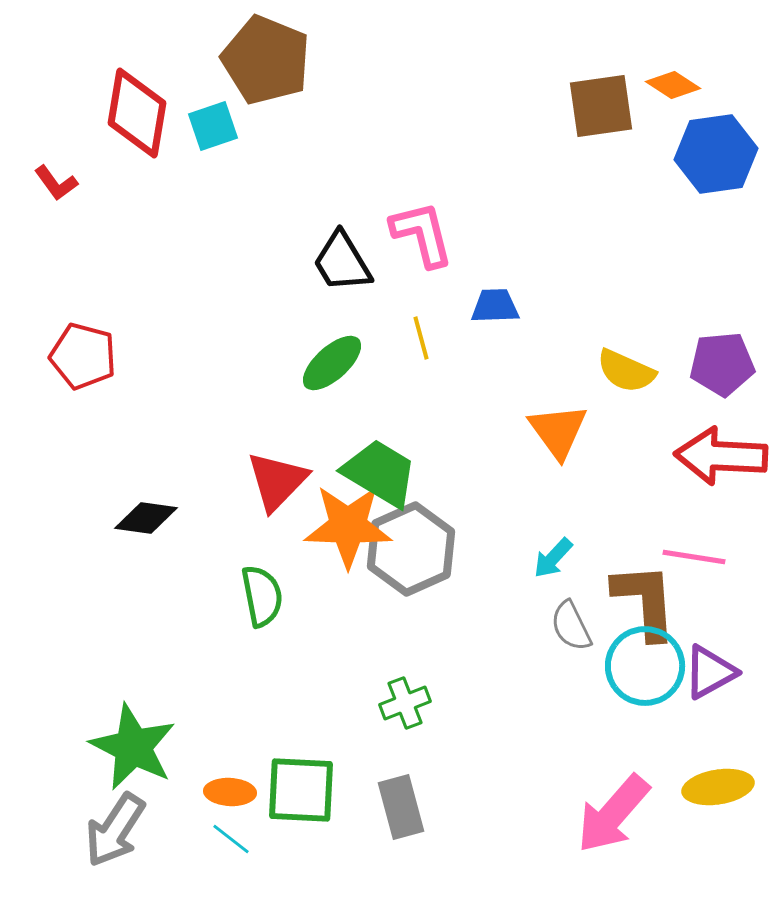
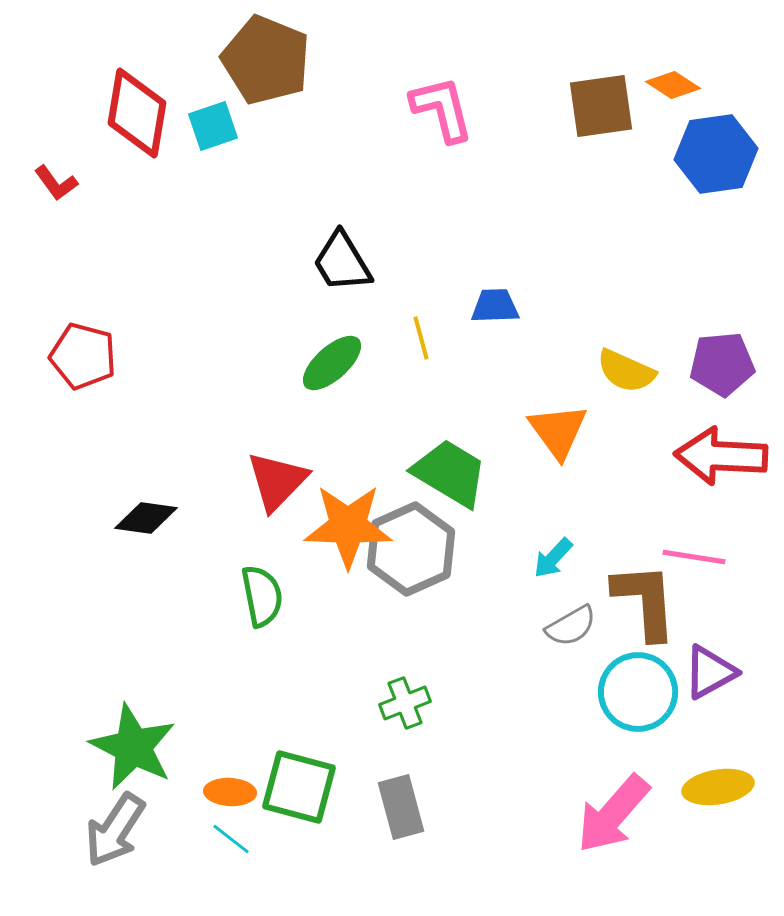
pink L-shape: moved 20 px right, 125 px up
green trapezoid: moved 70 px right
gray semicircle: rotated 94 degrees counterclockwise
cyan circle: moved 7 px left, 26 px down
green square: moved 2 px left, 3 px up; rotated 12 degrees clockwise
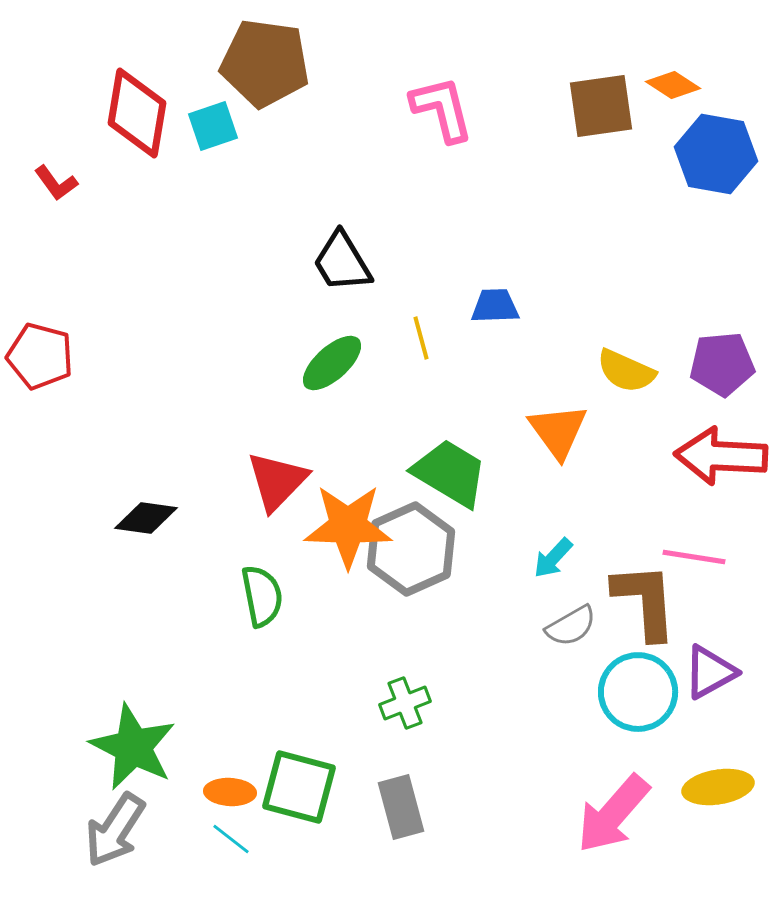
brown pentagon: moved 1 px left, 3 px down; rotated 14 degrees counterclockwise
blue hexagon: rotated 18 degrees clockwise
red pentagon: moved 43 px left
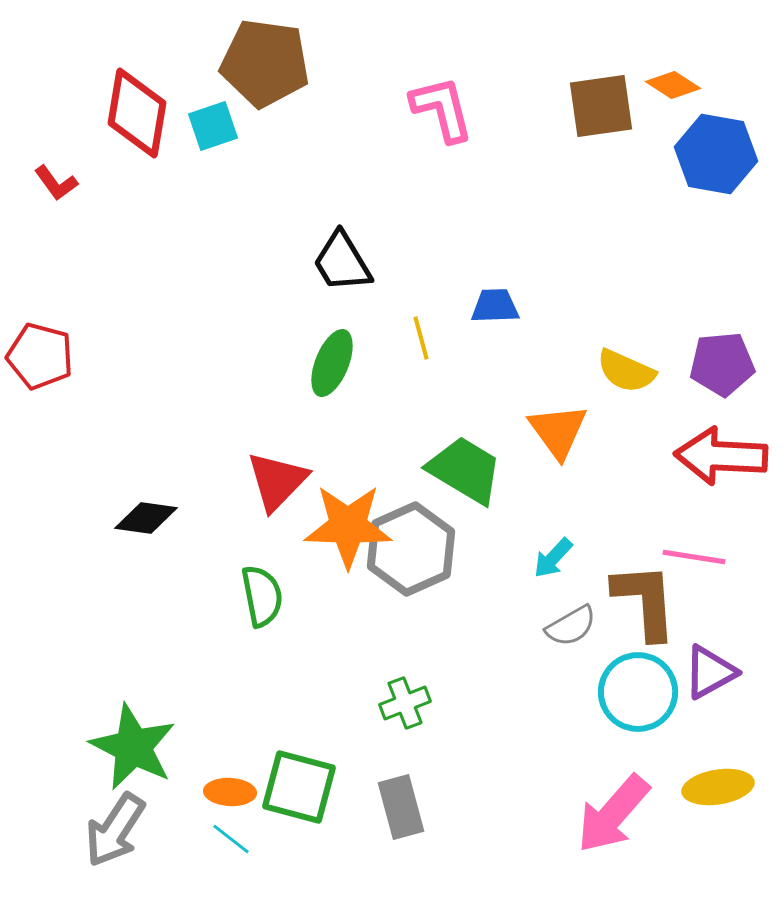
green ellipse: rotated 26 degrees counterclockwise
green trapezoid: moved 15 px right, 3 px up
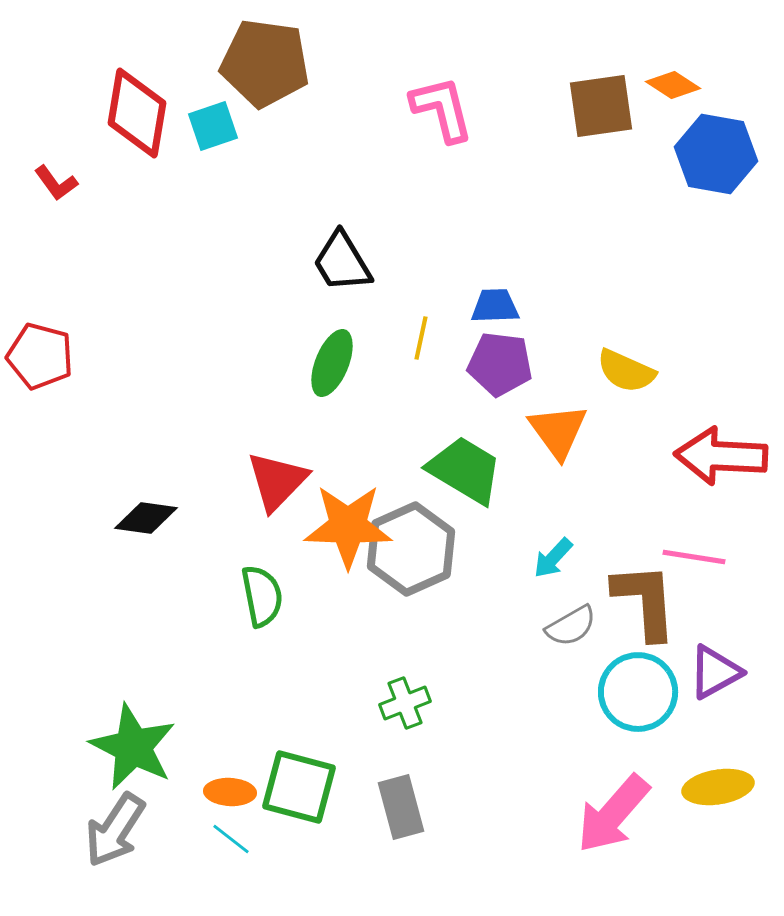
yellow line: rotated 27 degrees clockwise
purple pentagon: moved 222 px left; rotated 12 degrees clockwise
purple triangle: moved 5 px right
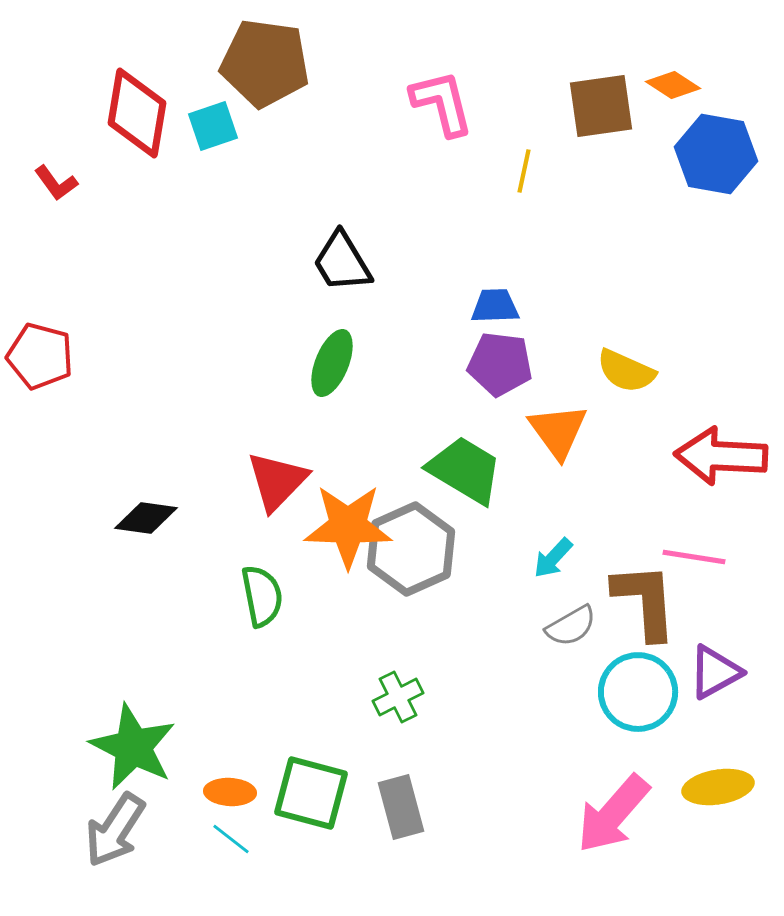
pink L-shape: moved 6 px up
yellow line: moved 103 px right, 167 px up
green cross: moved 7 px left, 6 px up; rotated 6 degrees counterclockwise
green square: moved 12 px right, 6 px down
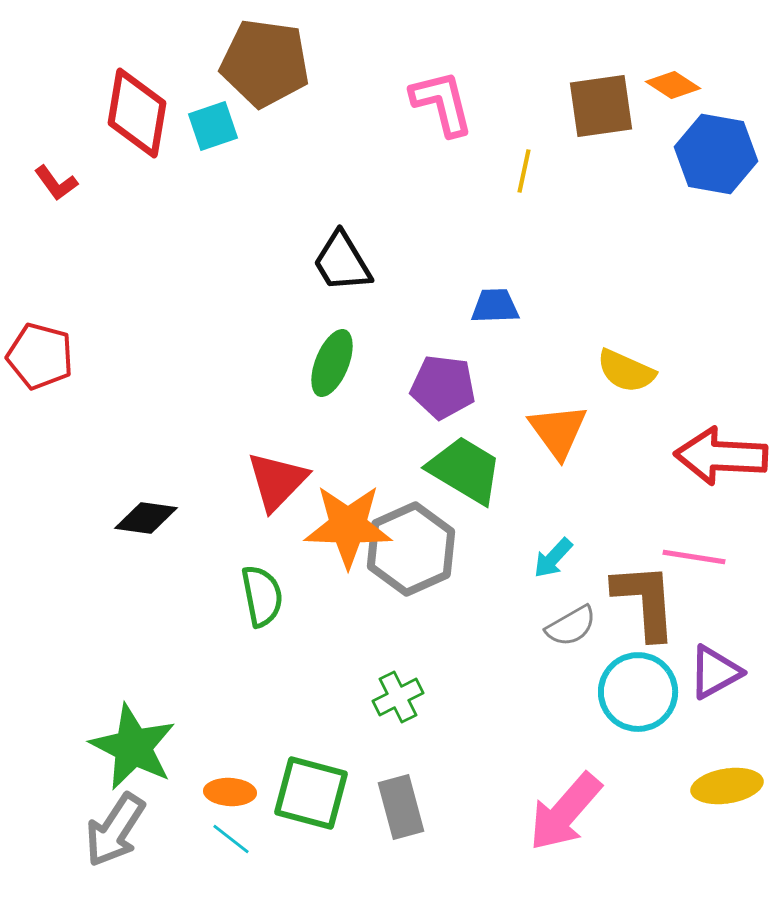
purple pentagon: moved 57 px left, 23 px down
yellow ellipse: moved 9 px right, 1 px up
pink arrow: moved 48 px left, 2 px up
